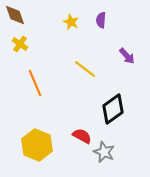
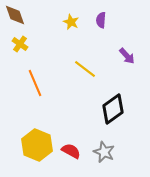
red semicircle: moved 11 px left, 15 px down
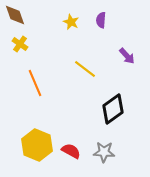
gray star: rotated 20 degrees counterclockwise
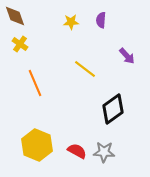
brown diamond: moved 1 px down
yellow star: rotated 28 degrees counterclockwise
red semicircle: moved 6 px right
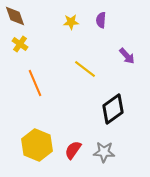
red semicircle: moved 4 px left, 1 px up; rotated 84 degrees counterclockwise
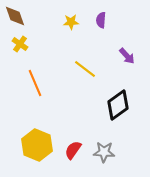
black diamond: moved 5 px right, 4 px up
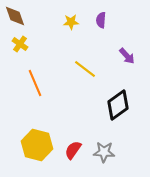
yellow hexagon: rotated 8 degrees counterclockwise
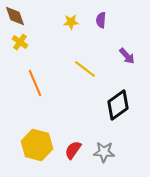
yellow cross: moved 2 px up
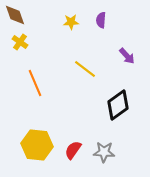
brown diamond: moved 1 px up
yellow hexagon: rotated 8 degrees counterclockwise
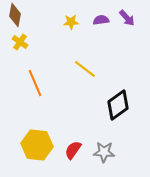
brown diamond: rotated 30 degrees clockwise
purple semicircle: rotated 77 degrees clockwise
purple arrow: moved 38 px up
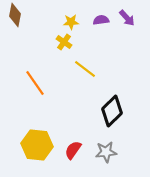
yellow cross: moved 44 px right
orange line: rotated 12 degrees counterclockwise
black diamond: moved 6 px left, 6 px down; rotated 8 degrees counterclockwise
gray star: moved 2 px right; rotated 10 degrees counterclockwise
